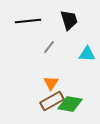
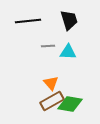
gray line: moved 1 px left, 1 px up; rotated 48 degrees clockwise
cyan triangle: moved 19 px left, 2 px up
orange triangle: rotated 14 degrees counterclockwise
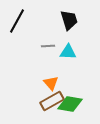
black line: moved 11 px left; rotated 55 degrees counterclockwise
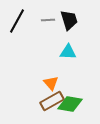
gray line: moved 26 px up
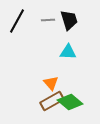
green diamond: moved 2 px up; rotated 30 degrees clockwise
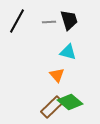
gray line: moved 1 px right, 2 px down
cyan triangle: rotated 12 degrees clockwise
orange triangle: moved 6 px right, 8 px up
brown rectangle: moved 6 px down; rotated 15 degrees counterclockwise
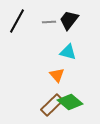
black trapezoid: rotated 125 degrees counterclockwise
brown rectangle: moved 2 px up
